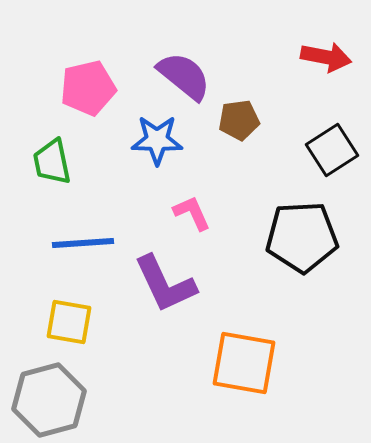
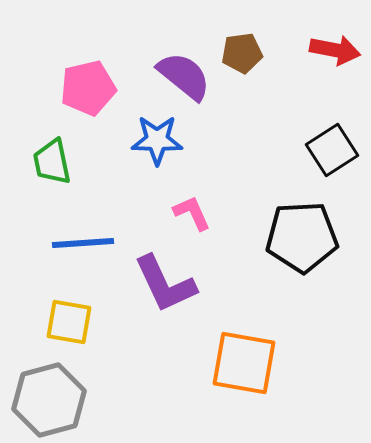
red arrow: moved 9 px right, 7 px up
brown pentagon: moved 3 px right, 67 px up
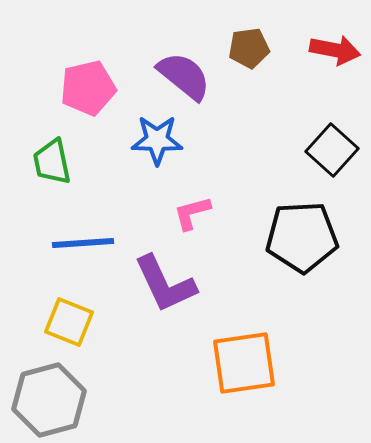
brown pentagon: moved 7 px right, 5 px up
black square: rotated 15 degrees counterclockwise
pink L-shape: rotated 81 degrees counterclockwise
yellow square: rotated 12 degrees clockwise
orange square: rotated 18 degrees counterclockwise
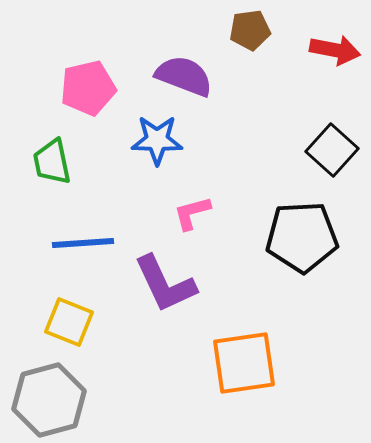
brown pentagon: moved 1 px right, 18 px up
purple semicircle: rotated 18 degrees counterclockwise
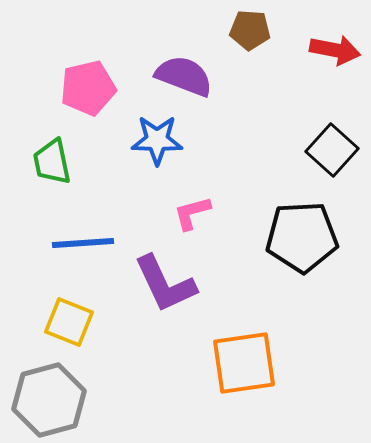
brown pentagon: rotated 12 degrees clockwise
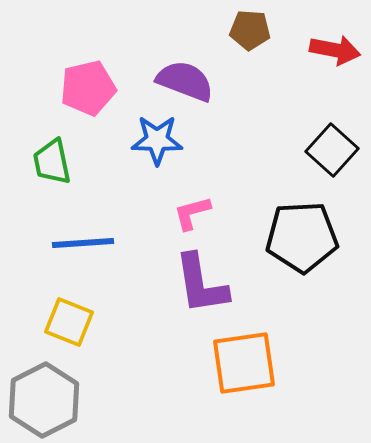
purple semicircle: moved 1 px right, 5 px down
purple L-shape: moved 36 px right; rotated 16 degrees clockwise
gray hexagon: moved 5 px left; rotated 12 degrees counterclockwise
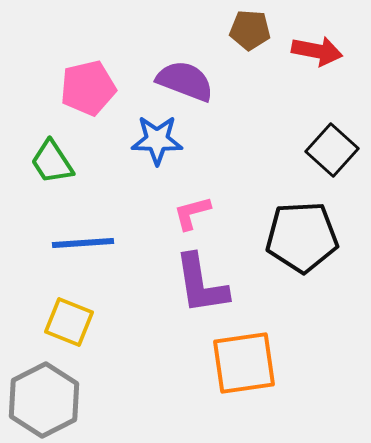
red arrow: moved 18 px left, 1 px down
green trapezoid: rotated 21 degrees counterclockwise
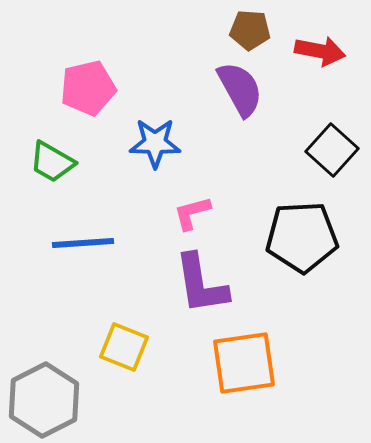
red arrow: moved 3 px right
purple semicircle: moved 55 px right, 8 px down; rotated 40 degrees clockwise
blue star: moved 2 px left, 3 px down
green trapezoid: rotated 27 degrees counterclockwise
yellow square: moved 55 px right, 25 px down
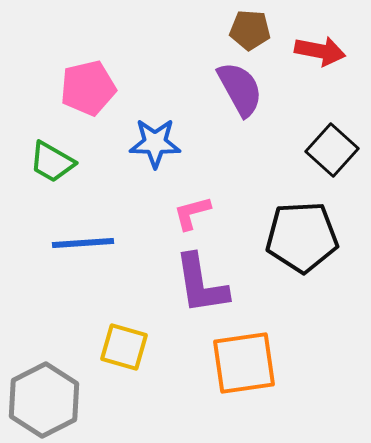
yellow square: rotated 6 degrees counterclockwise
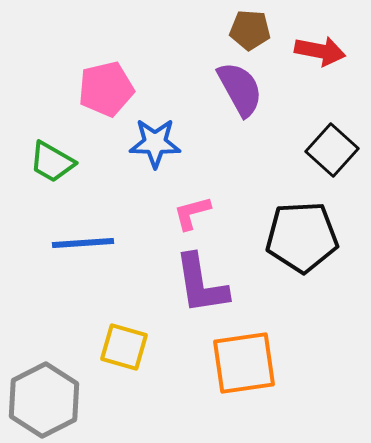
pink pentagon: moved 18 px right, 1 px down
